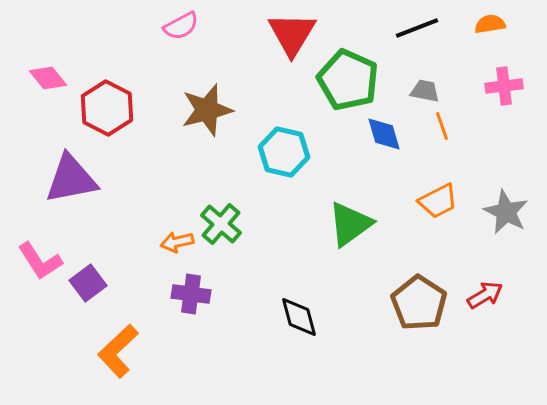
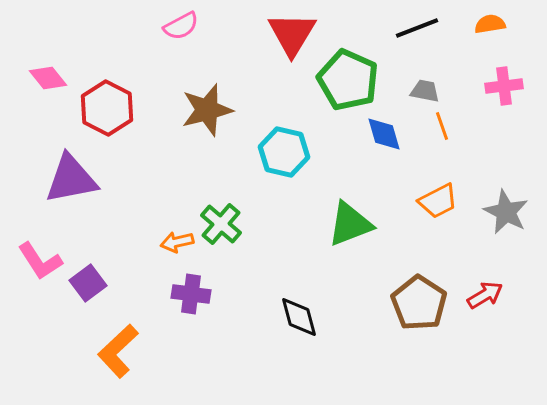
green triangle: rotated 15 degrees clockwise
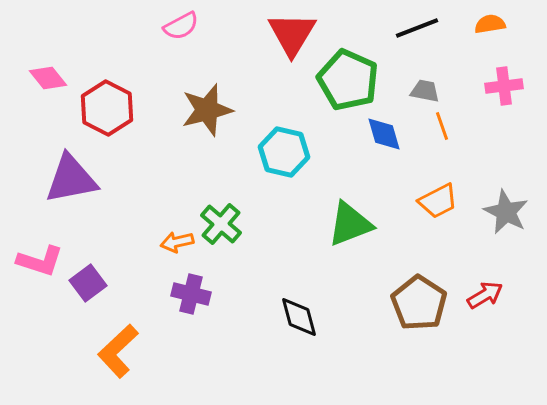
pink L-shape: rotated 39 degrees counterclockwise
purple cross: rotated 6 degrees clockwise
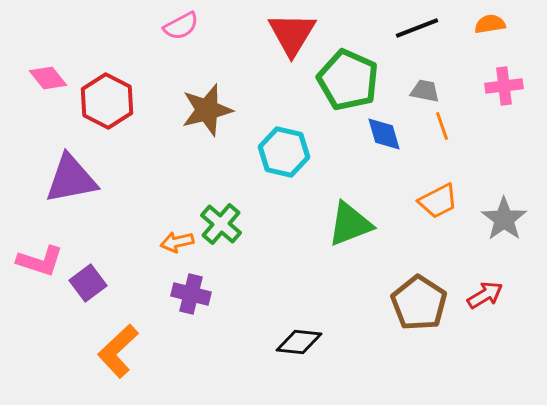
red hexagon: moved 7 px up
gray star: moved 2 px left, 7 px down; rotated 9 degrees clockwise
black diamond: moved 25 px down; rotated 69 degrees counterclockwise
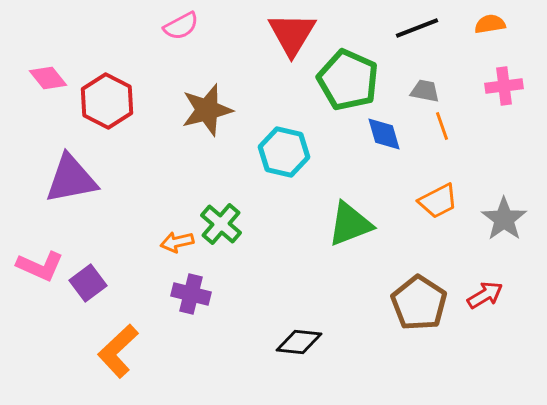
pink L-shape: moved 5 px down; rotated 6 degrees clockwise
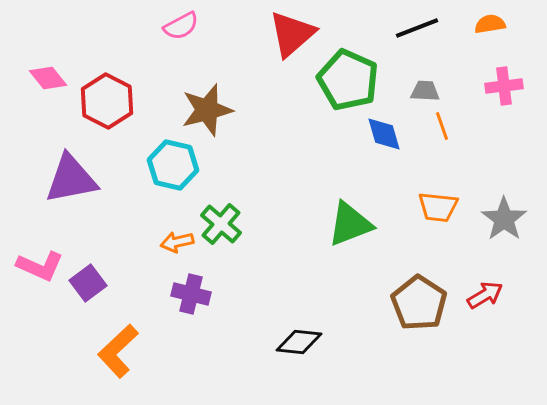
red triangle: rotated 18 degrees clockwise
gray trapezoid: rotated 8 degrees counterclockwise
cyan hexagon: moved 111 px left, 13 px down
orange trapezoid: moved 6 px down; rotated 33 degrees clockwise
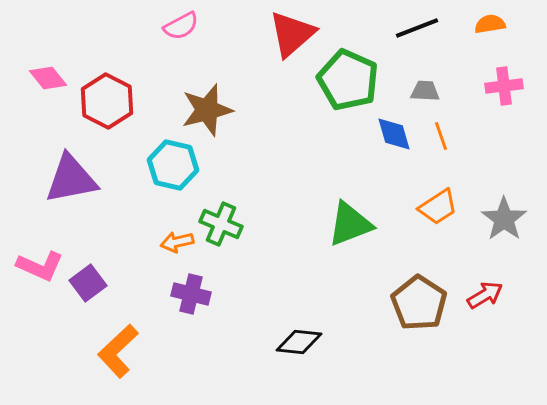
orange line: moved 1 px left, 10 px down
blue diamond: moved 10 px right
orange trapezoid: rotated 39 degrees counterclockwise
green cross: rotated 18 degrees counterclockwise
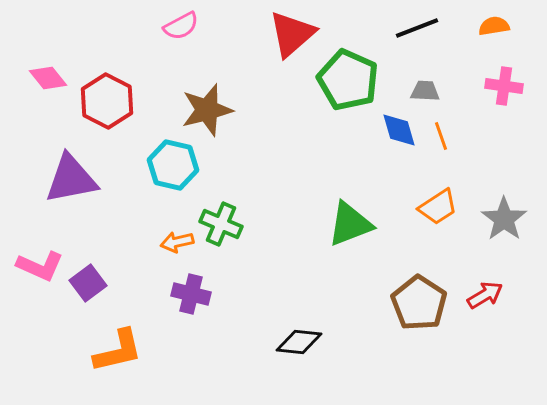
orange semicircle: moved 4 px right, 2 px down
pink cross: rotated 15 degrees clockwise
blue diamond: moved 5 px right, 4 px up
orange L-shape: rotated 150 degrees counterclockwise
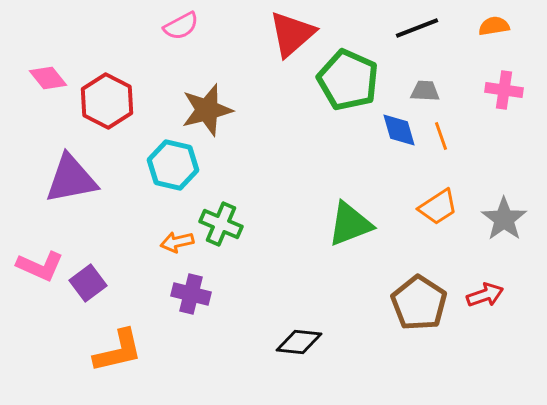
pink cross: moved 4 px down
red arrow: rotated 12 degrees clockwise
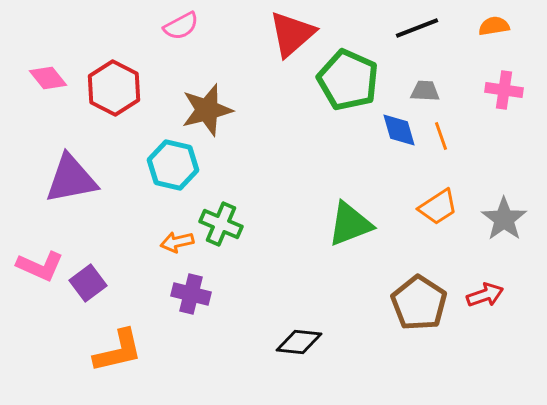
red hexagon: moved 7 px right, 13 px up
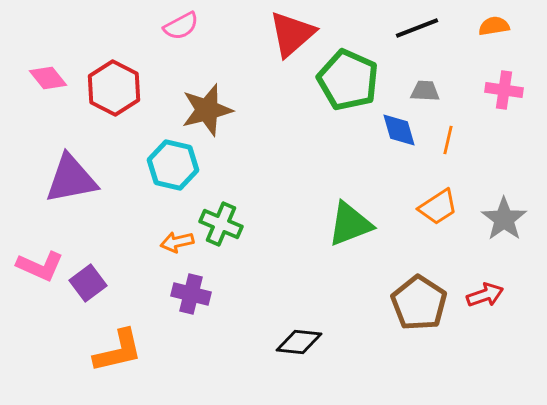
orange line: moved 7 px right, 4 px down; rotated 32 degrees clockwise
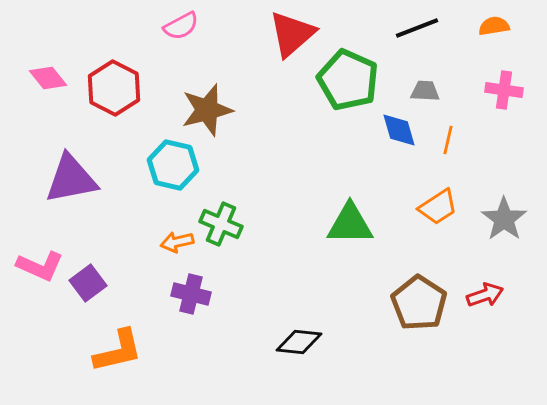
green triangle: rotated 21 degrees clockwise
